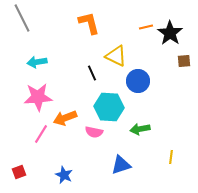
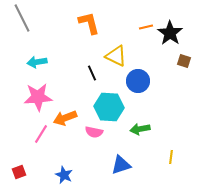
brown square: rotated 24 degrees clockwise
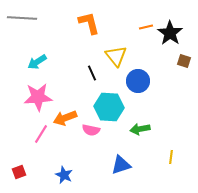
gray line: rotated 60 degrees counterclockwise
yellow triangle: rotated 25 degrees clockwise
cyan arrow: rotated 24 degrees counterclockwise
pink semicircle: moved 3 px left, 2 px up
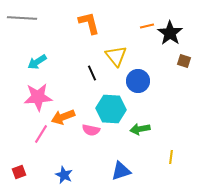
orange line: moved 1 px right, 1 px up
cyan hexagon: moved 2 px right, 2 px down
orange arrow: moved 2 px left, 1 px up
blue triangle: moved 6 px down
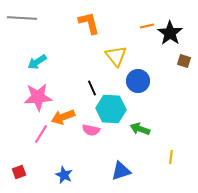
black line: moved 15 px down
green arrow: rotated 30 degrees clockwise
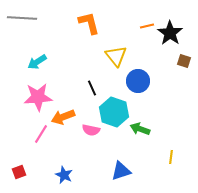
cyan hexagon: moved 3 px right, 3 px down; rotated 16 degrees clockwise
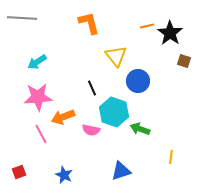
pink line: rotated 60 degrees counterclockwise
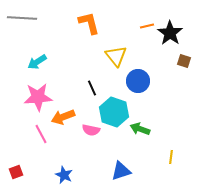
red square: moved 3 px left
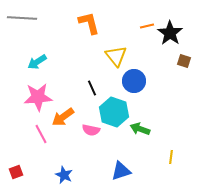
blue circle: moved 4 px left
orange arrow: rotated 15 degrees counterclockwise
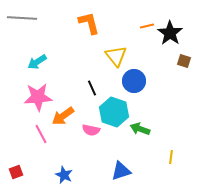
orange arrow: moved 1 px up
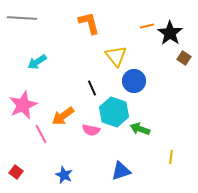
brown square: moved 3 px up; rotated 16 degrees clockwise
pink star: moved 15 px left, 8 px down; rotated 20 degrees counterclockwise
red square: rotated 32 degrees counterclockwise
